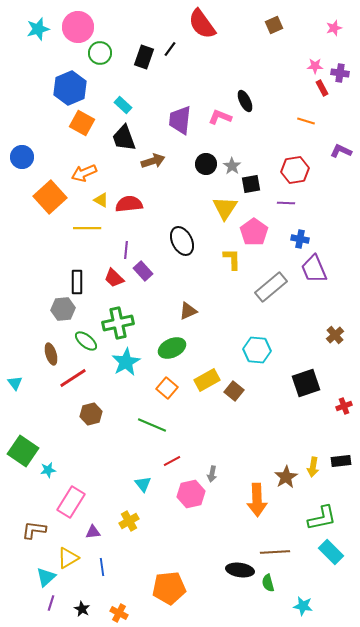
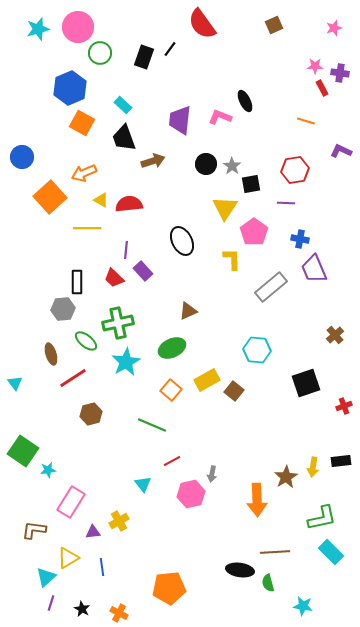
orange square at (167, 388): moved 4 px right, 2 px down
yellow cross at (129, 521): moved 10 px left
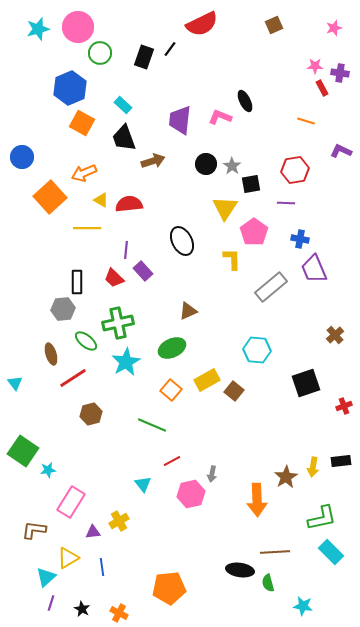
red semicircle at (202, 24): rotated 80 degrees counterclockwise
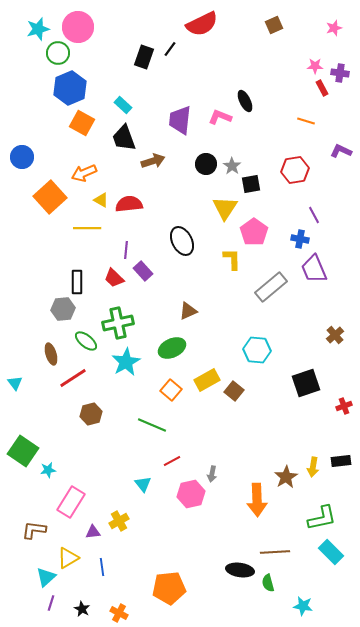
green circle at (100, 53): moved 42 px left
purple line at (286, 203): moved 28 px right, 12 px down; rotated 60 degrees clockwise
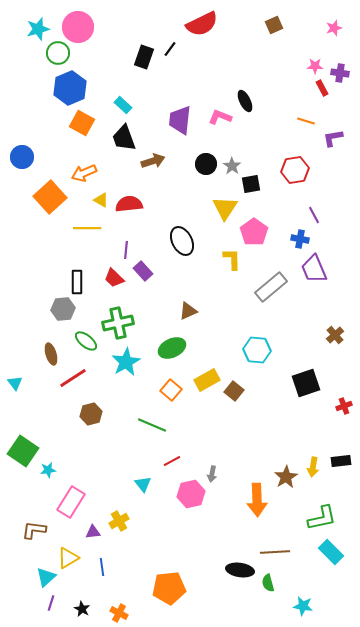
purple L-shape at (341, 151): moved 8 px left, 13 px up; rotated 35 degrees counterclockwise
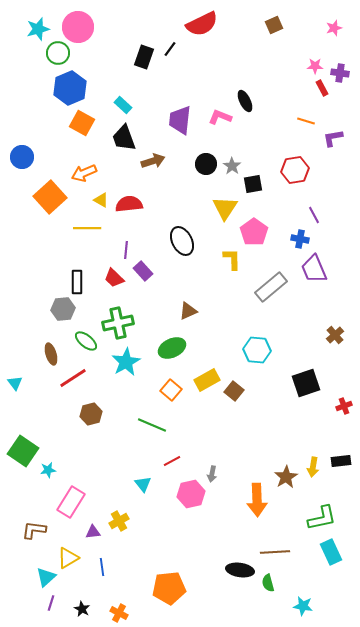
black square at (251, 184): moved 2 px right
cyan rectangle at (331, 552): rotated 20 degrees clockwise
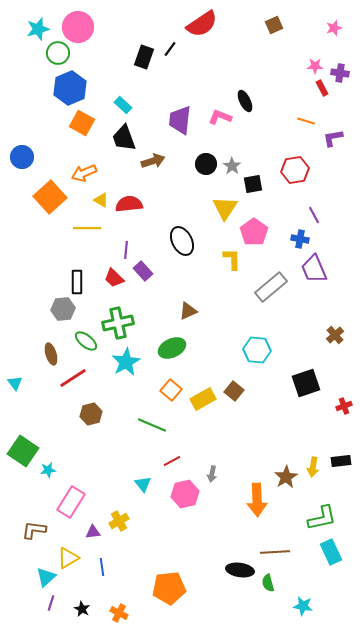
red semicircle at (202, 24): rotated 8 degrees counterclockwise
yellow rectangle at (207, 380): moved 4 px left, 19 px down
pink hexagon at (191, 494): moved 6 px left
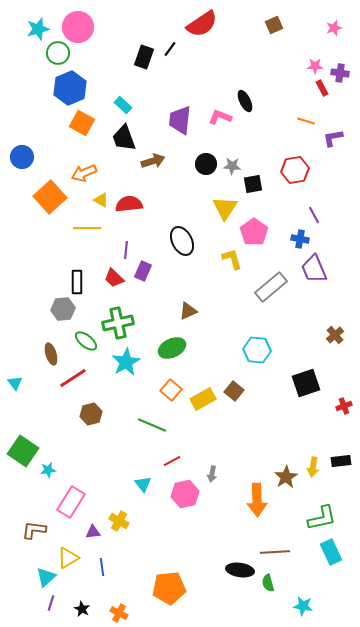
gray star at (232, 166): rotated 30 degrees counterclockwise
yellow L-shape at (232, 259): rotated 15 degrees counterclockwise
purple rectangle at (143, 271): rotated 66 degrees clockwise
yellow cross at (119, 521): rotated 30 degrees counterclockwise
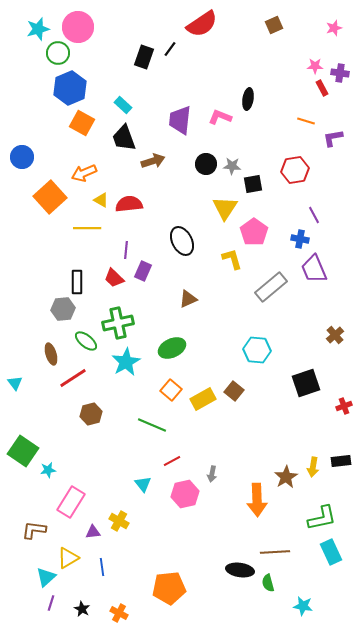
black ellipse at (245, 101): moved 3 px right, 2 px up; rotated 35 degrees clockwise
brown triangle at (188, 311): moved 12 px up
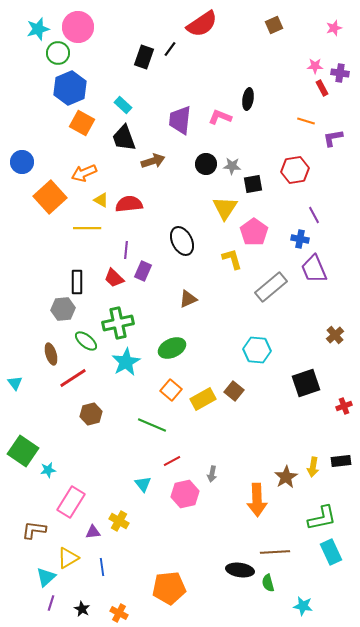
blue circle at (22, 157): moved 5 px down
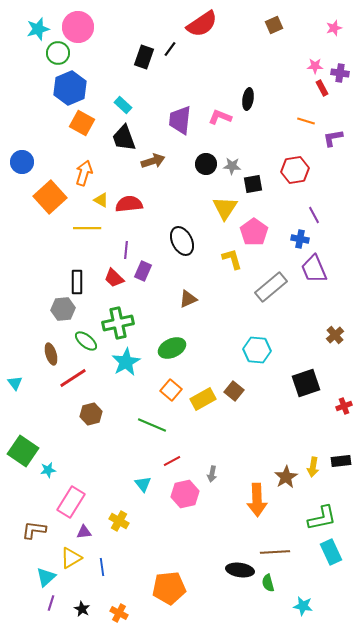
orange arrow at (84, 173): rotated 130 degrees clockwise
purple triangle at (93, 532): moved 9 px left
yellow triangle at (68, 558): moved 3 px right
